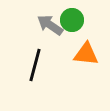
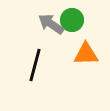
gray arrow: moved 1 px right, 1 px up
orange triangle: rotated 8 degrees counterclockwise
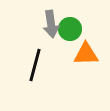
green circle: moved 2 px left, 9 px down
gray arrow: rotated 132 degrees counterclockwise
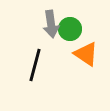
orange triangle: rotated 36 degrees clockwise
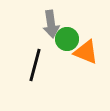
green circle: moved 3 px left, 10 px down
orange triangle: moved 2 px up; rotated 12 degrees counterclockwise
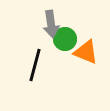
green circle: moved 2 px left
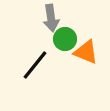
gray arrow: moved 6 px up
black line: rotated 24 degrees clockwise
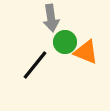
green circle: moved 3 px down
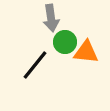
orange triangle: rotated 16 degrees counterclockwise
